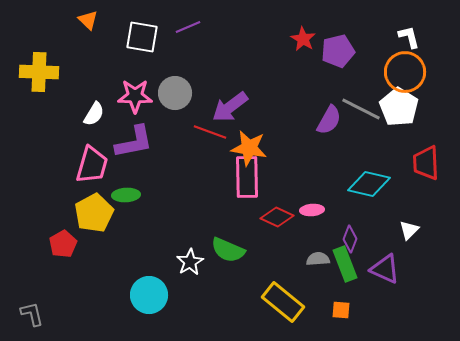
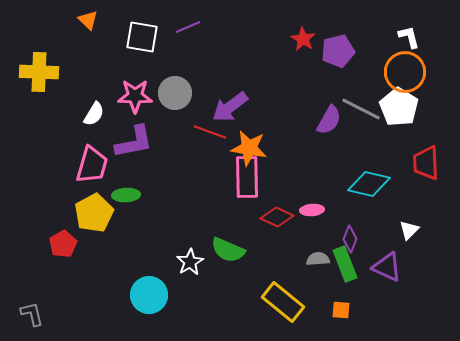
purple triangle: moved 2 px right, 2 px up
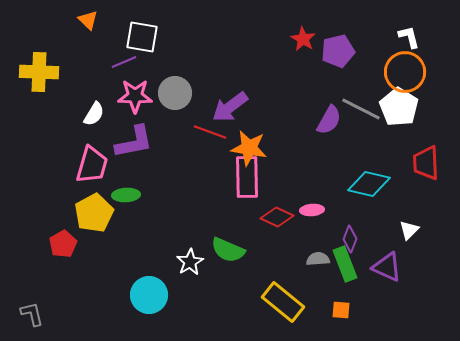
purple line: moved 64 px left, 35 px down
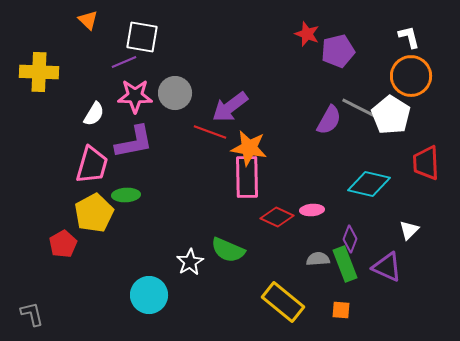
red star: moved 4 px right, 5 px up; rotated 10 degrees counterclockwise
orange circle: moved 6 px right, 4 px down
white pentagon: moved 8 px left, 8 px down
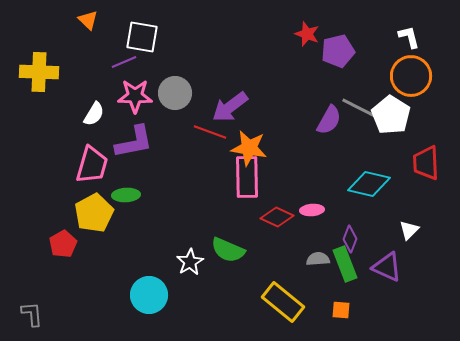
gray L-shape: rotated 8 degrees clockwise
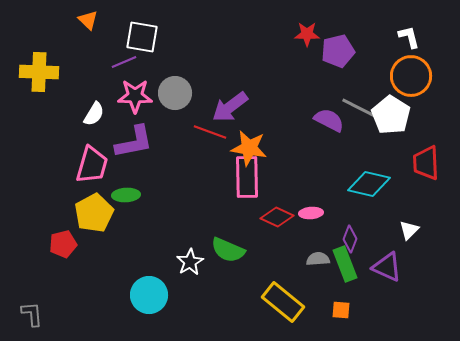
red star: rotated 20 degrees counterclockwise
purple semicircle: rotated 92 degrees counterclockwise
pink ellipse: moved 1 px left, 3 px down
red pentagon: rotated 16 degrees clockwise
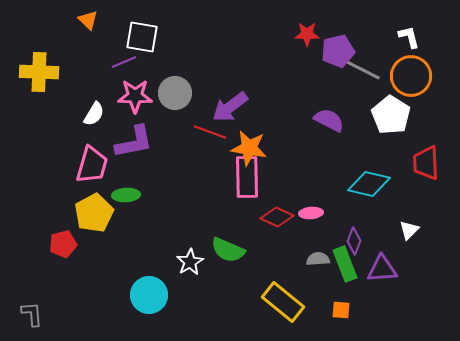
gray line: moved 40 px up
purple diamond: moved 4 px right, 2 px down
purple triangle: moved 5 px left, 2 px down; rotated 28 degrees counterclockwise
